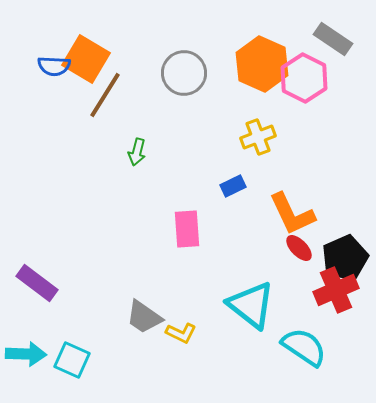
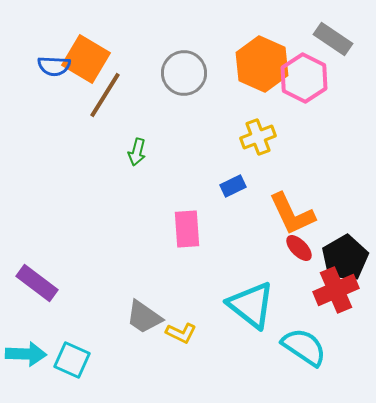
black pentagon: rotated 6 degrees counterclockwise
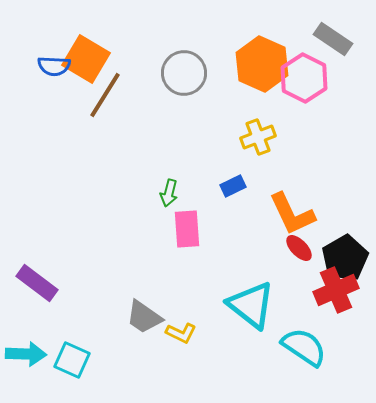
green arrow: moved 32 px right, 41 px down
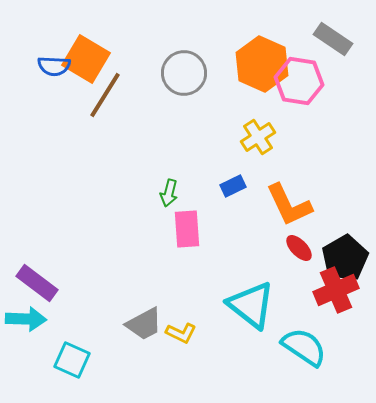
pink hexagon: moved 5 px left, 3 px down; rotated 18 degrees counterclockwise
yellow cross: rotated 12 degrees counterclockwise
orange L-shape: moved 3 px left, 9 px up
gray trapezoid: moved 7 px down; rotated 63 degrees counterclockwise
cyan arrow: moved 35 px up
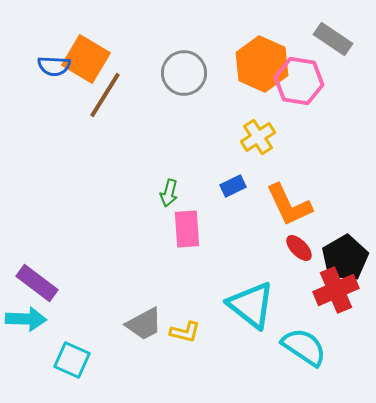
yellow L-shape: moved 4 px right, 1 px up; rotated 12 degrees counterclockwise
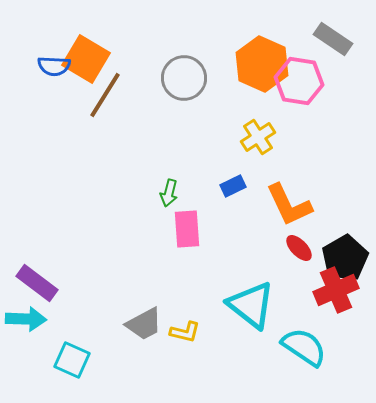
gray circle: moved 5 px down
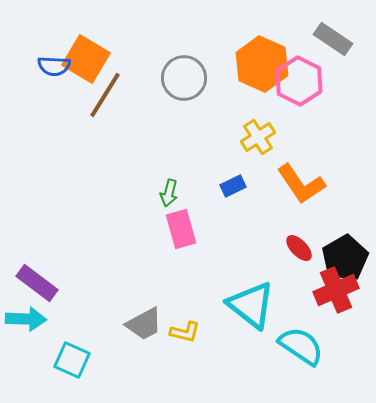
pink hexagon: rotated 18 degrees clockwise
orange L-shape: moved 12 px right, 21 px up; rotated 9 degrees counterclockwise
pink rectangle: moved 6 px left; rotated 12 degrees counterclockwise
cyan semicircle: moved 3 px left, 1 px up
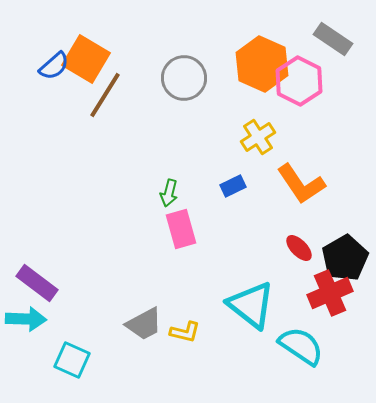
blue semicircle: rotated 44 degrees counterclockwise
red cross: moved 6 px left, 3 px down
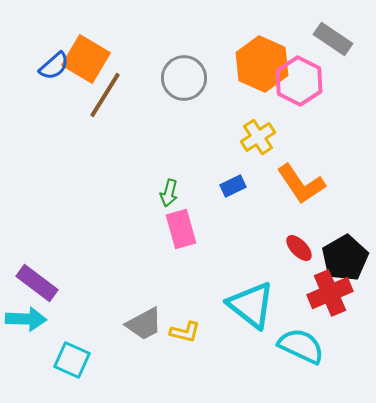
cyan semicircle: rotated 9 degrees counterclockwise
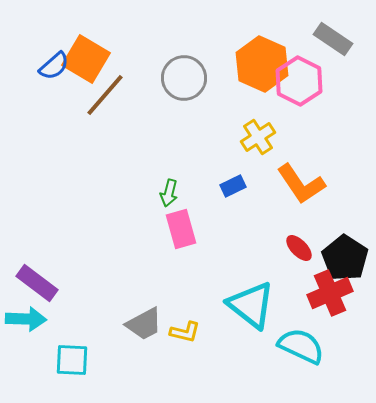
brown line: rotated 9 degrees clockwise
black pentagon: rotated 9 degrees counterclockwise
cyan square: rotated 21 degrees counterclockwise
